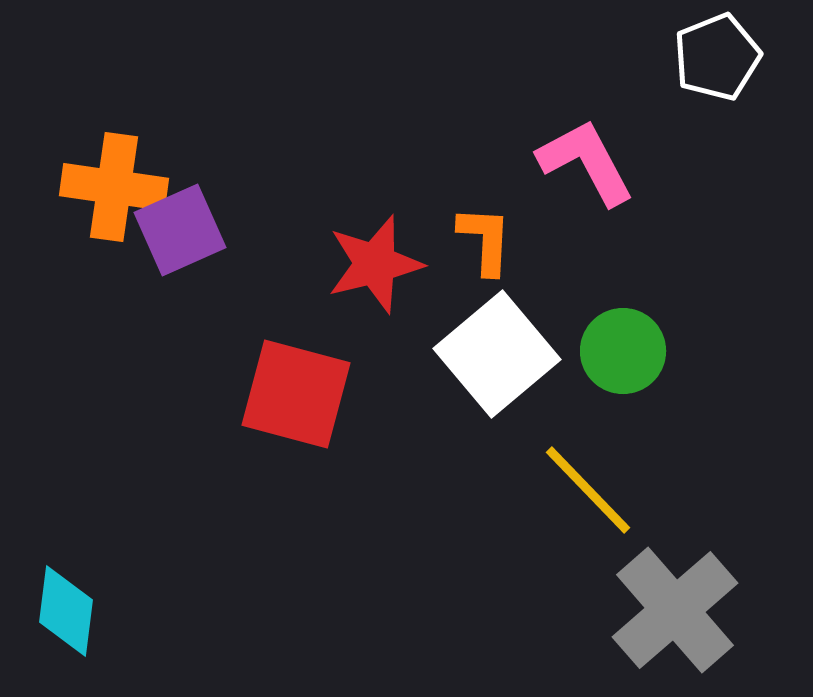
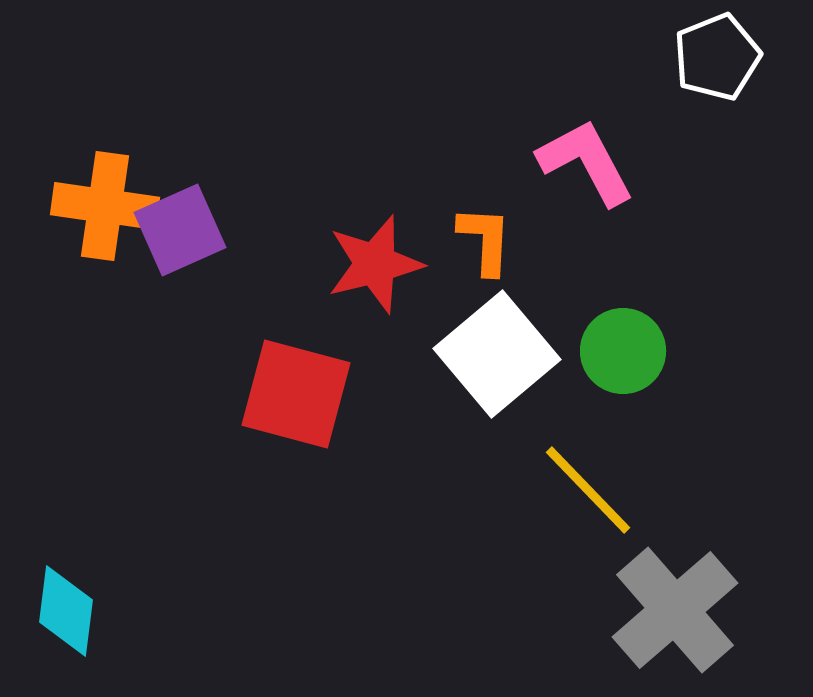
orange cross: moved 9 px left, 19 px down
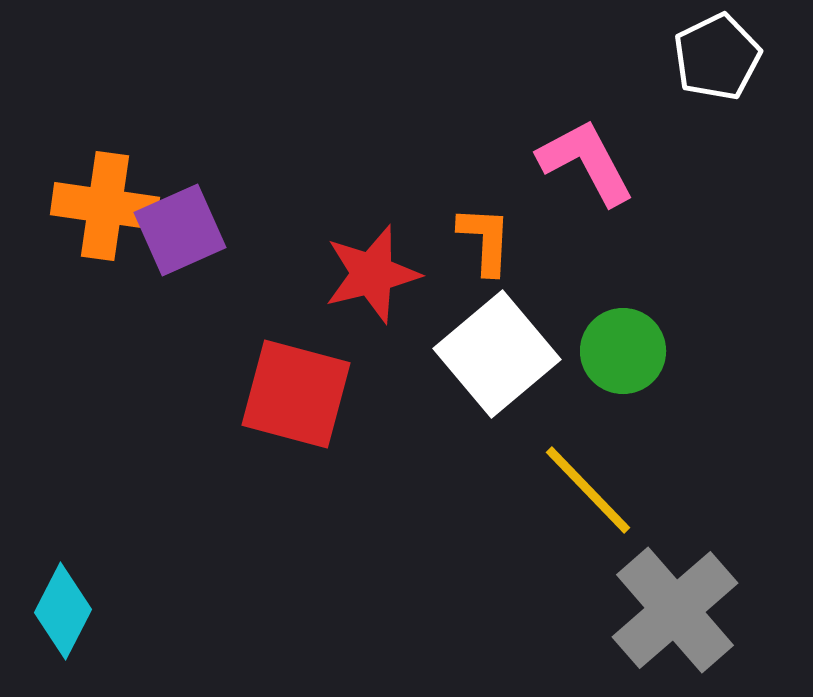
white pentagon: rotated 4 degrees counterclockwise
red star: moved 3 px left, 10 px down
cyan diamond: moved 3 px left; rotated 20 degrees clockwise
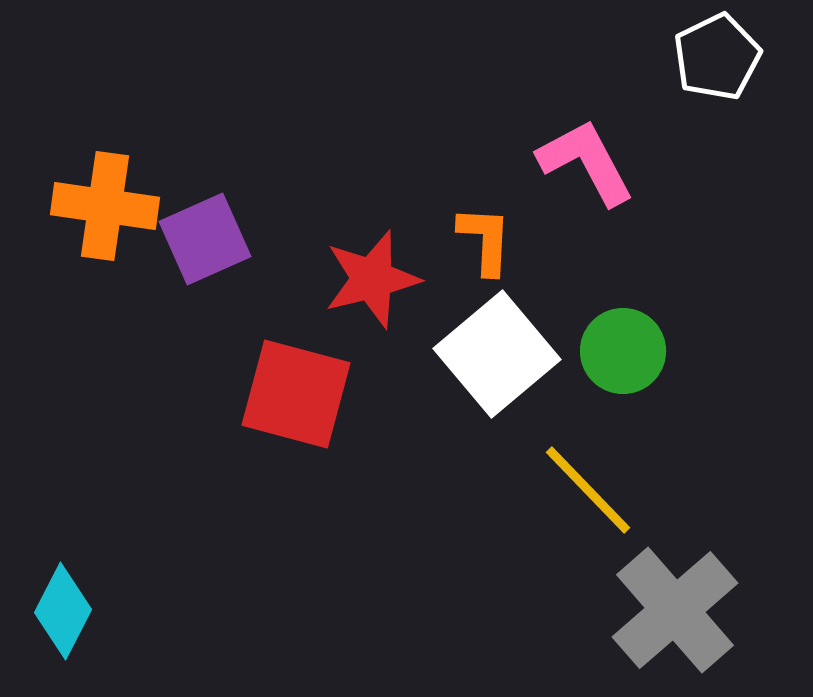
purple square: moved 25 px right, 9 px down
red star: moved 5 px down
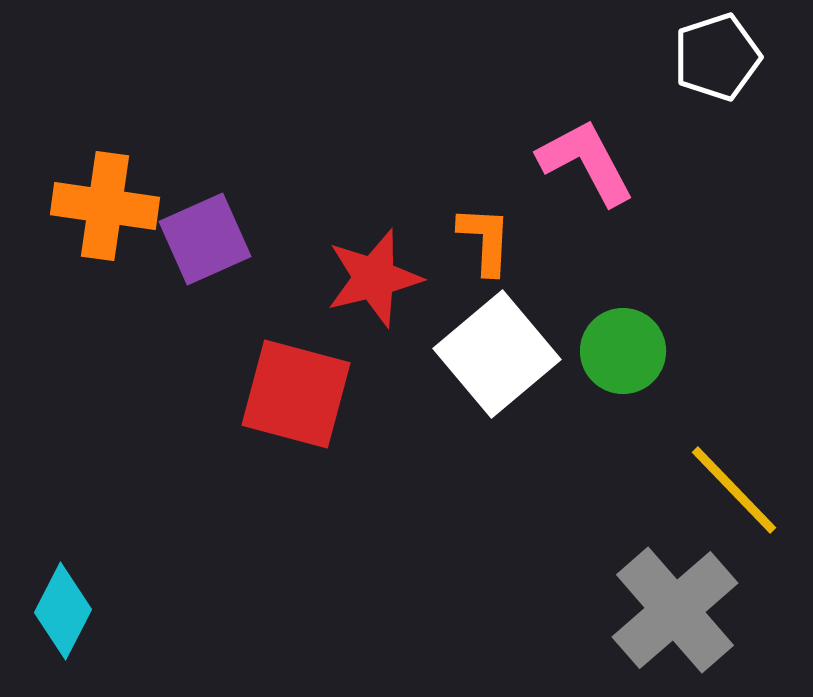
white pentagon: rotated 8 degrees clockwise
red star: moved 2 px right, 1 px up
yellow line: moved 146 px right
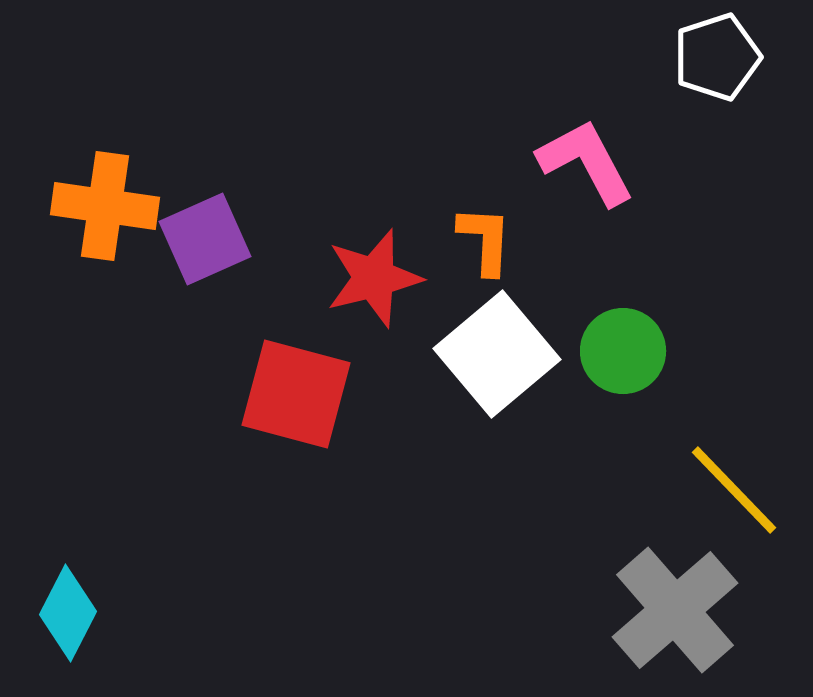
cyan diamond: moved 5 px right, 2 px down
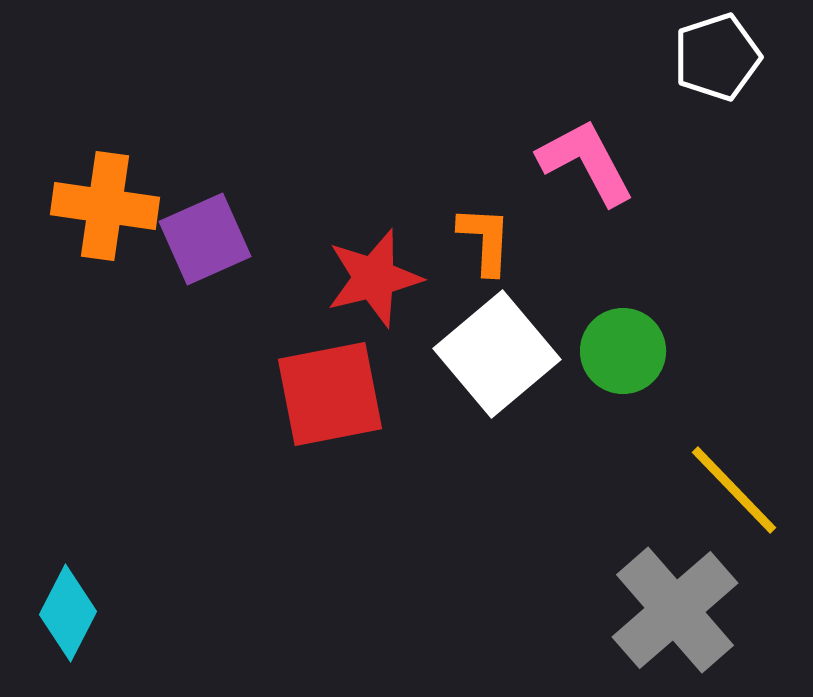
red square: moved 34 px right; rotated 26 degrees counterclockwise
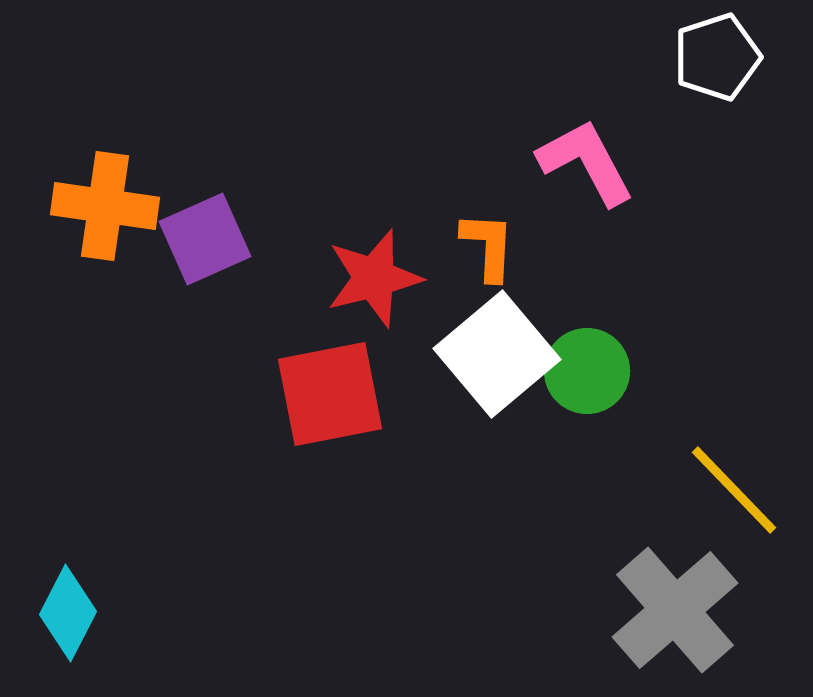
orange L-shape: moved 3 px right, 6 px down
green circle: moved 36 px left, 20 px down
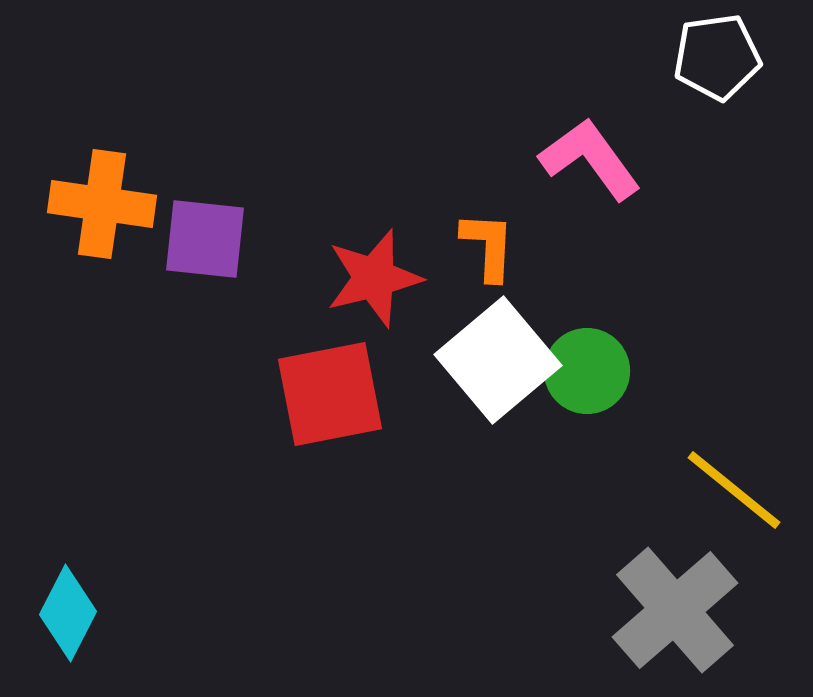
white pentagon: rotated 10 degrees clockwise
pink L-shape: moved 4 px right, 3 px up; rotated 8 degrees counterclockwise
orange cross: moved 3 px left, 2 px up
purple square: rotated 30 degrees clockwise
white square: moved 1 px right, 6 px down
yellow line: rotated 7 degrees counterclockwise
